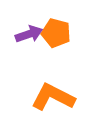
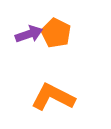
orange pentagon: rotated 12 degrees clockwise
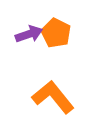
orange L-shape: rotated 24 degrees clockwise
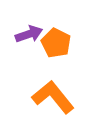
orange pentagon: moved 10 px down
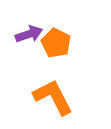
orange L-shape: rotated 12 degrees clockwise
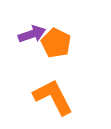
purple arrow: moved 3 px right
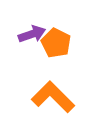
orange L-shape: rotated 18 degrees counterclockwise
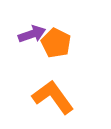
orange L-shape: rotated 9 degrees clockwise
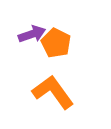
orange L-shape: moved 5 px up
